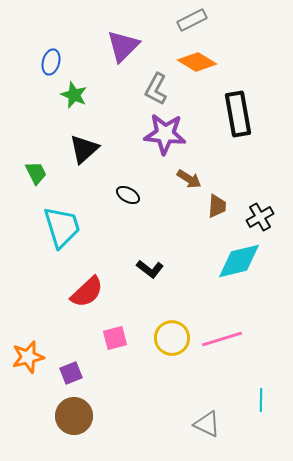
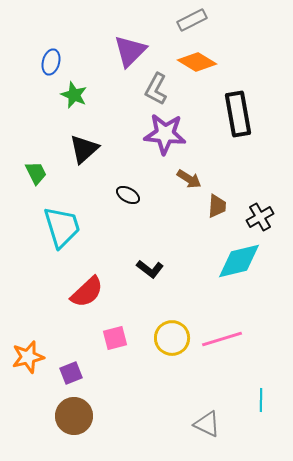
purple triangle: moved 7 px right, 5 px down
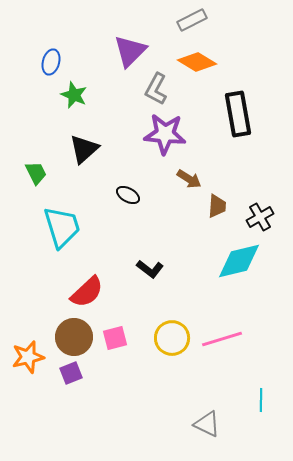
brown circle: moved 79 px up
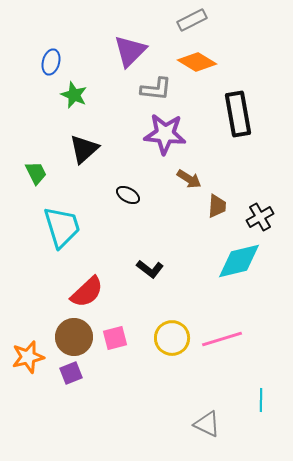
gray L-shape: rotated 112 degrees counterclockwise
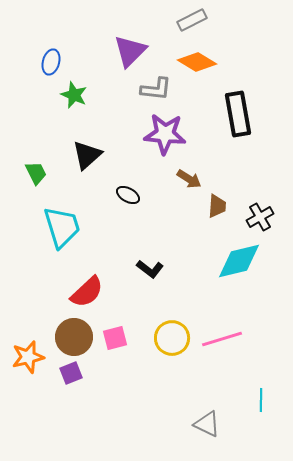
black triangle: moved 3 px right, 6 px down
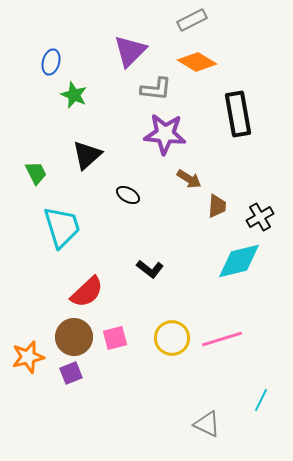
cyan line: rotated 25 degrees clockwise
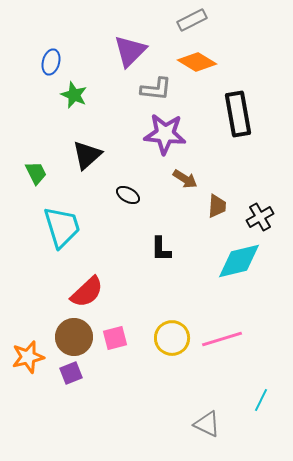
brown arrow: moved 4 px left
black L-shape: moved 11 px right, 20 px up; rotated 52 degrees clockwise
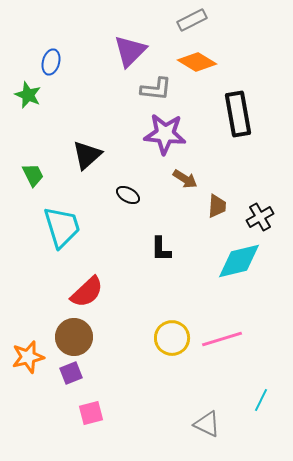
green star: moved 46 px left
green trapezoid: moved 3 px left, 2 px down
pink square: moved 24 px left, 75 px down
